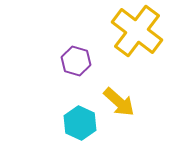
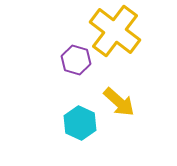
yellow cross: moved 22 px left
purple hexagon: moved 1 px up
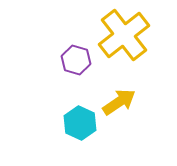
yellow cross: moved 9 px right, 4 px down; rotated 15 degrees clockwise
yellow arrow: rotated 76 degrees counterclockwise
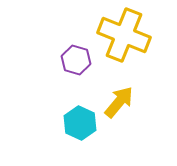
yellow cross: rotated 30 degrees counterclockwise
yellow arrow: rotated 16 degrees counterclockwise
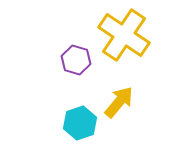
yellow cross: rotated 12 degrees clockwise
cyan hexagon: rotated 16 degrees clockwise
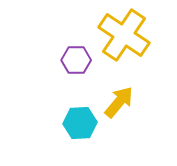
purple hexagon: rotated 16 degrees counterclockwise
cyan hexagon: rotated 16 degrees clockwise
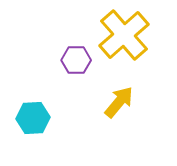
yellow cross: rotated 15 degrees clockwise
cyan hexagon: moved 47 px left, 5 px up
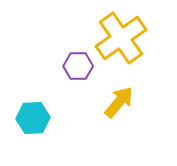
yellow cross: moved 3 px left, 3 px down; rotated 6 degrees clockwise
purple hexagon: moved 2 px right, 6 px down
